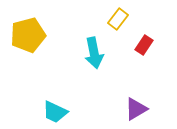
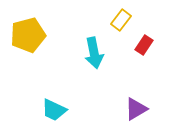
yellow rectangle: moved 3 px right, 1 px down
cyan trapezoid: moved 1 px left, 2 px up
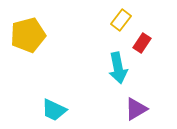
red rectangle: moved 2 px left, 2 px up
cyan arrow: moved 24 px right, 15 px down
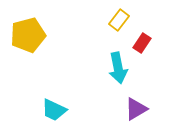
yellow rectangle: moved 2 px left
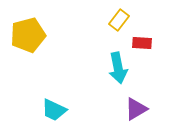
red rectangle: rotated 60 degrees clockwise
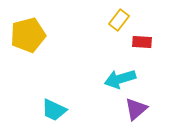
red rectangle: moved 1 px up
cyan arrow: moved 2 px right, 11 px down; rotated 84 degrees clockwise
purple triangle: rotated 10 degrees counterclockwise
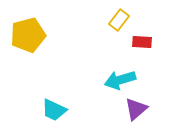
cyan arrow: moved 1 px down
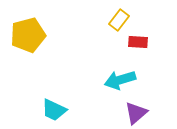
red rectangle: moved 4 px left
purple triangle: moved 4 px down
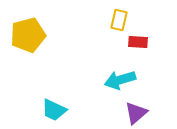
yellow rectangle: rotated 25 degrees counterclockwise
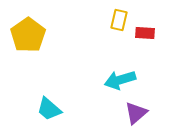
yellow pentagon: rotated 20 degrees counterclockwise
red rectangle: moved 7 px right, 9 px up
cyan trapezoid: moved 5 px left, 1 px up; rotated 16 degrees clockwise
